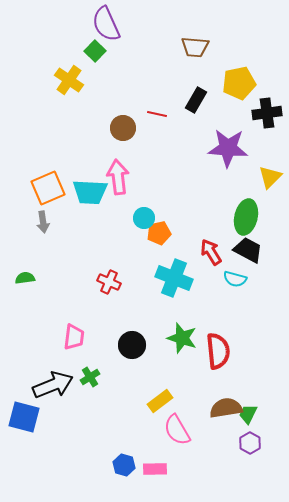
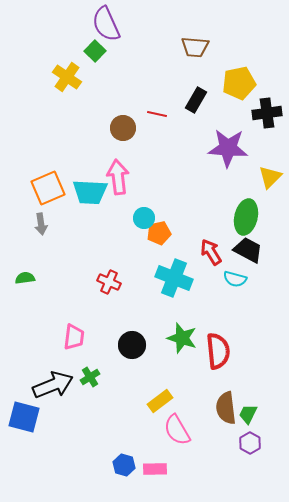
yellow cross: moved 2 px left, 3 px up
gray arrow: moved 2 px left, 2 px down
brown semicircle: rotated 88 degrees counterclockwise
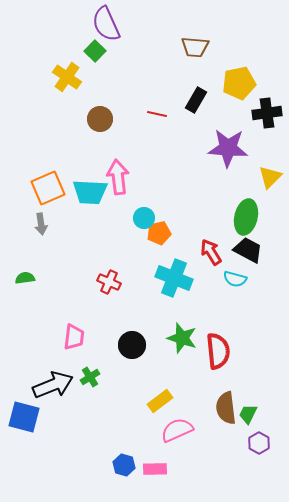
brown circle: moved 23 px left, 9 px up
pink semicircle: rotated 96 degrees clockwise
purple hexagon: moved 9 px right
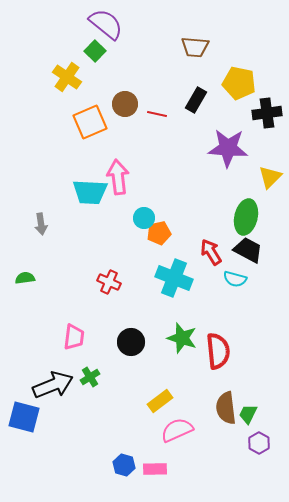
purple semicircle: rotated 153 degrees clockwise
yellow pentagon: rotated 24 degrees clockwise
brown circle: moved 25 px right, 15 px up
orange square: moved 42 px right, 66 px up
black circle: moved 1 px left, 3 px up
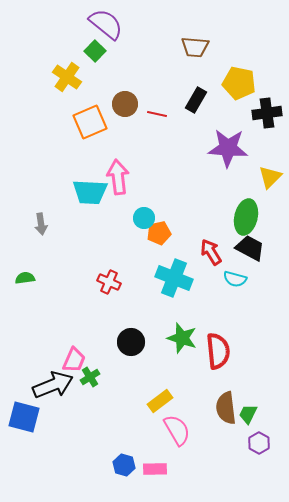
black trapezoid: moved 2 px right, 2 px up
pink trapezoid: moved 23 px down; rotated 16 degrees clockwise
pink semicircle: rotated 84 degrees clockwise
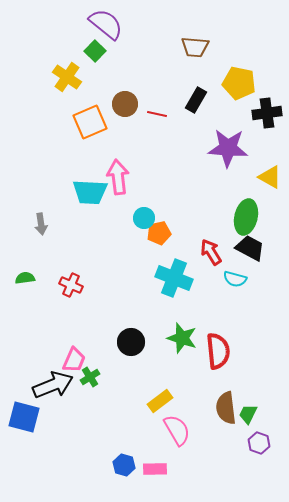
yellow triangle: rotated 45 degrees counterclockwise
red cross: moved 38 px left, 3 px down
purple hexagon: rotated 10 degrees counterclockwise
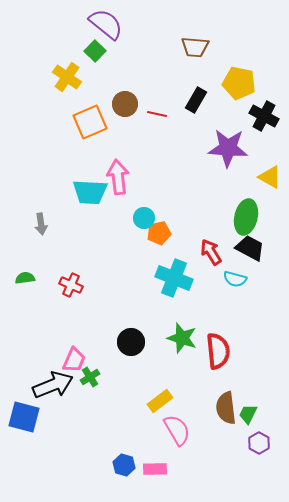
black cross: moved 3 px left, 3 px down; rotated 36 degrees clockwise
purple hexagon: rotated 10 degrees clockwise
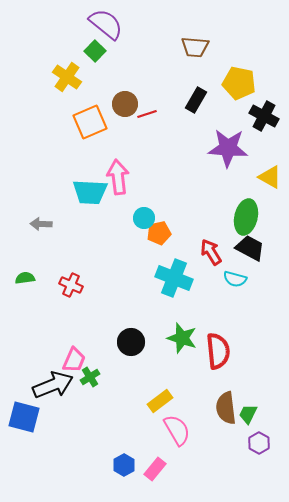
red line: moved 10 px left; rotated 30 degrees counterclockwise
gray arrow: rotated 100 degrees clockwise
blue hexagon: rotated 15 degrees clockwise
pink rectangle: rotated 50 degrees counterclockwise
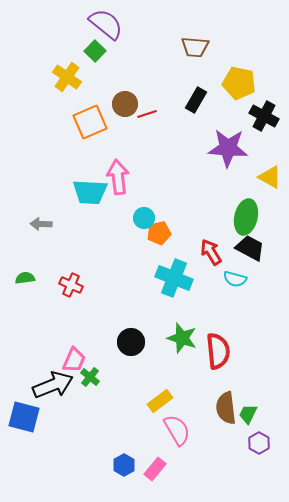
green cross: rotated 18 degrees counterclockwise
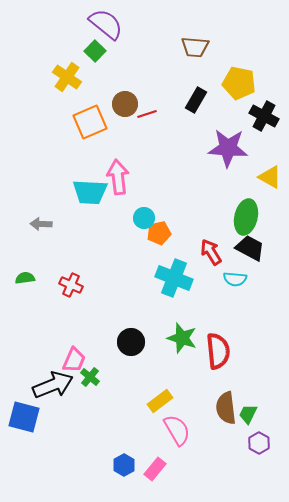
cyan semicircle: rotated 10 degrees counterclockwise
